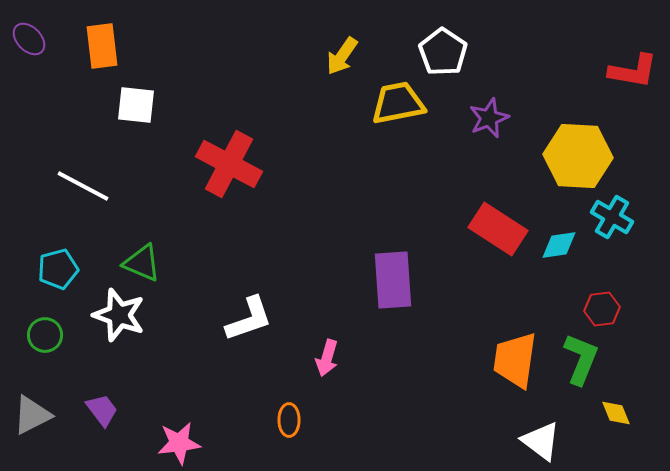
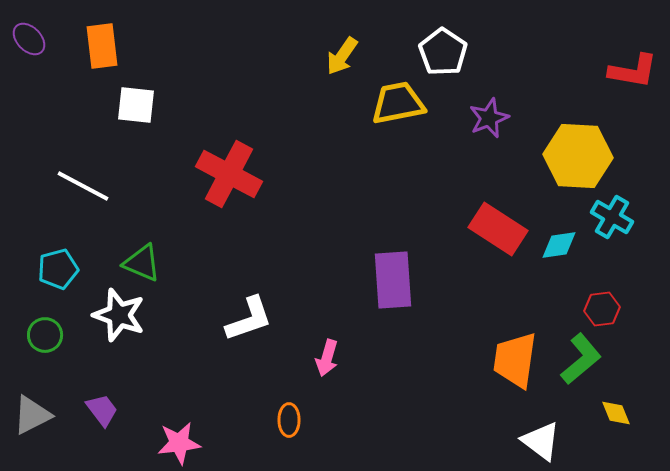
red cross: moved 10 px down
green L-shape: rotated 28 degrees clockwise
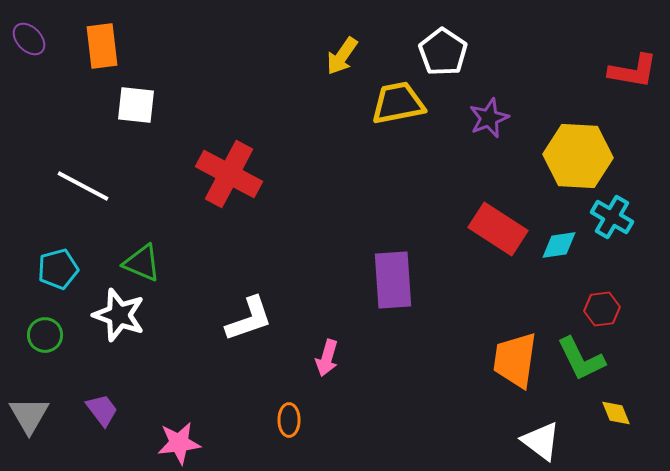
green L-shape: rotated 104 degrees clockwise
gray triangle: moved 3 px left; rotated 33 degrees counterclockwise
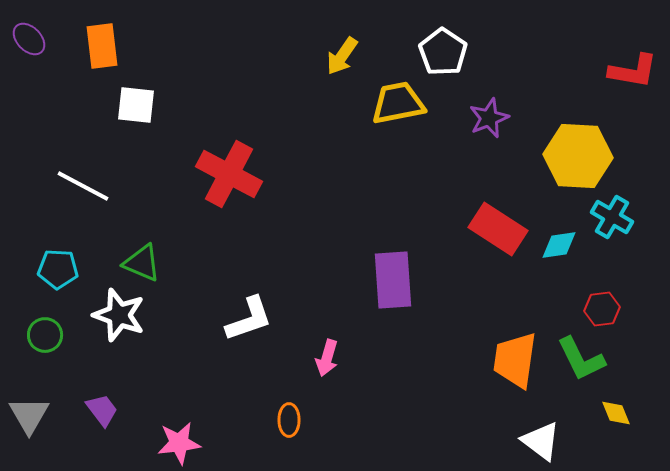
cyan pentagon: rotated 18 degrees clockwise
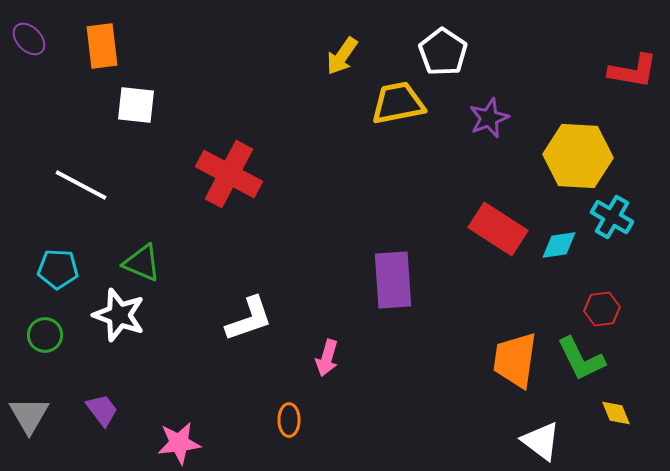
white line: moved 2 px left, 1 px up
